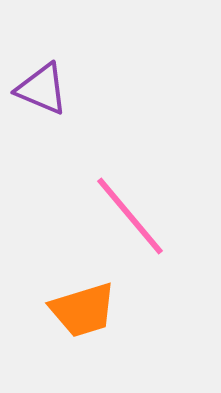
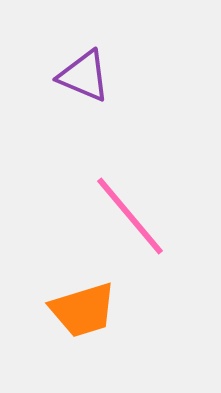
purple triangle: moved 42 px right, 13 px up
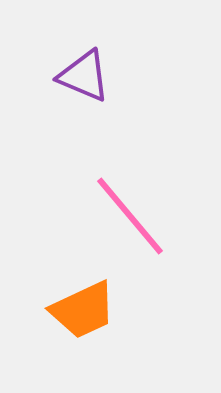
orange trapezoid: rotated 8 degrees counterclockwise
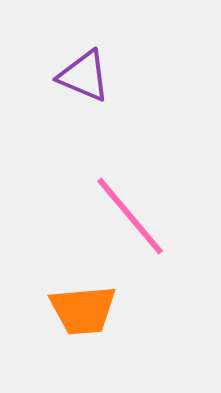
orange trapezoid: rotated 20 degrees clockwise
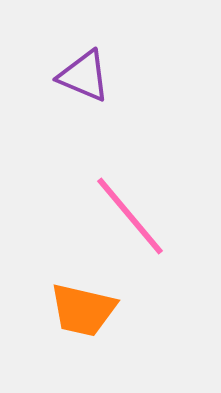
orange trapezoid: rotated 18 degrees clockwise
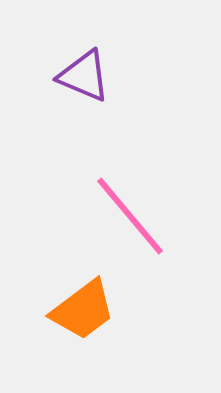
orange trapezoid: rotated 50 degrees counterclockwise
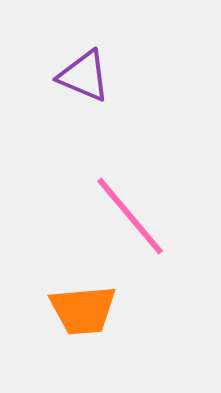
orange trapezoid: rotated 32 degrees clockwise
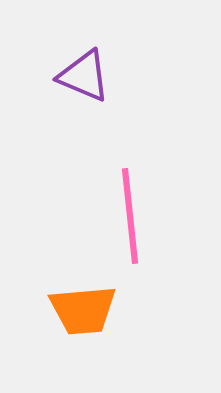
pink line: rotated 34 degrees clockwise
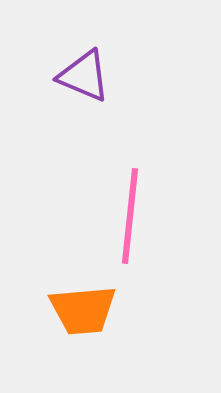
pink line: rotated 12 degrees clockwise
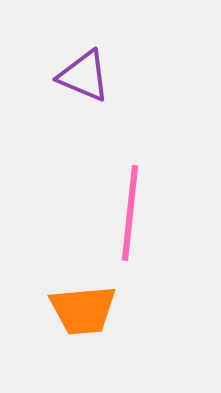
pink line: moved 3 px up
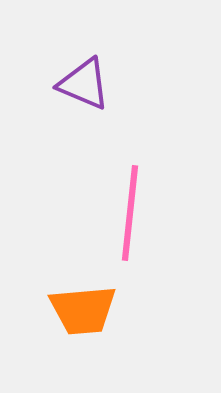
purple triangle: moved 8 px down
